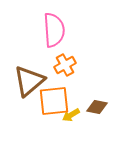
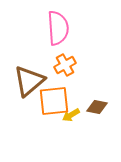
pink semicircle: moved 4 px right, 2 px up
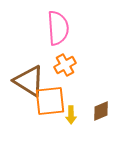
brown triangle: rotated 48 degrees counterclockwise
orange square: moved 4 px left
brown diamond: moved 4 px right, 4 px down; rotated 35 degrees counterclockwise
yellow arrow: rotated 60 degrees counterclockwise
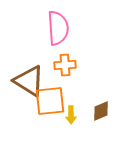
orange cross: rotated 25 degrees clockwise
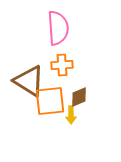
orange cross: moved 3 px left
brown diamond: moved 22 px left, 14 px up
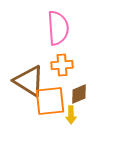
brown diamond: moved 3 px up
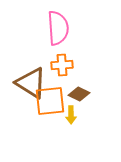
brown triangle: moved 2 px right, 2 px down
brown diamond: rotated 50 degrees clockwise
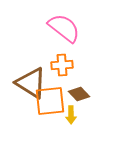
pink semicircle: moved 6 px right; rotated 48 degrees counterclockwise
brown diamond: rotated 20 degrees clockwise
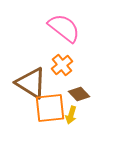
orange cross: rotated 35 degrees counterclockwise
orange square: moved 7 px down
yellow arrow: rotated 18 degrees clockwise
